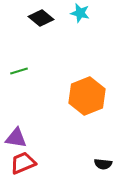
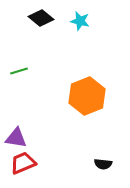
cyan star: moved 8 px down
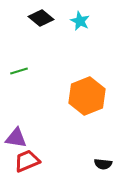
cyan star: rotated 12 degrees clockwise
red trapezoid: moved 4 px right, 2 px up
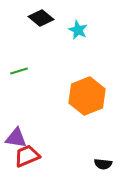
cyan star: moved 2 px left, 9 px down
red trapezoid: moved 5 px up
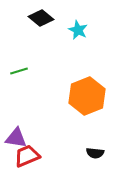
black semicircle: moved 8 px left, 11 px up
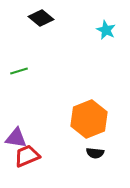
cyan star: moved 28 px right
orange hexagon: moved 2 px right, 23 px down
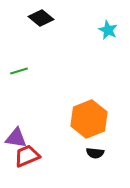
cyan star: moved 2 px right
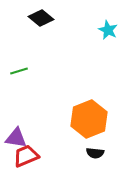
red trapezoid: moved 1 px left
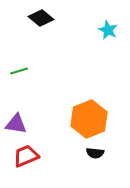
purple triangle: moved 14 px up
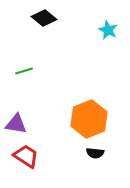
black diamond: moved 3 px right
green line: moved 5 px right
red trapezoid: rotated 56 degrees clockwise
